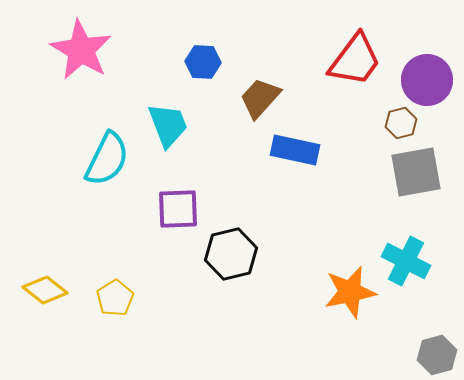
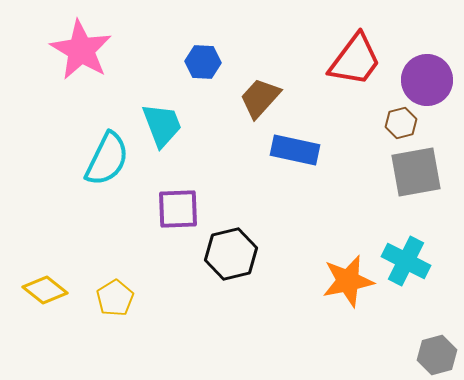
cyan trapezoid: moved 6 px left
orange star: moved 2 px left, 11 px up
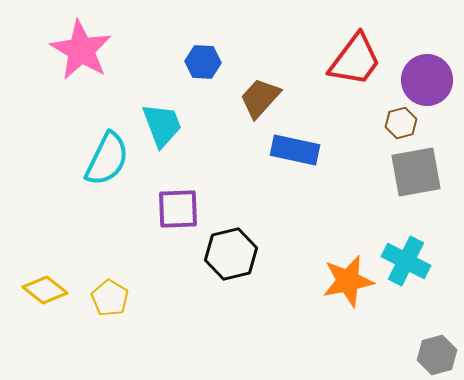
yellow pentagon: moved 5 px left; rotated 9 degrees counterclockwise
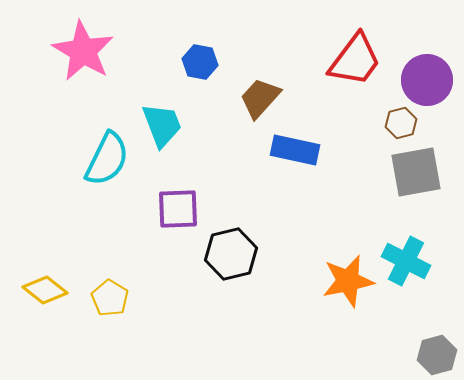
pink star: moved 2 px right, 1 px down
blue hexagon: moved 3 px left; rotated 8 degrees clockwise
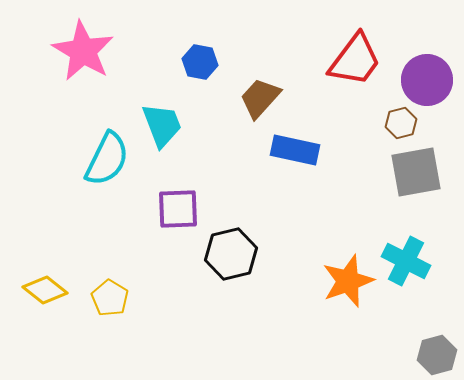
orange star: rotated 8 degrees counterclockwise
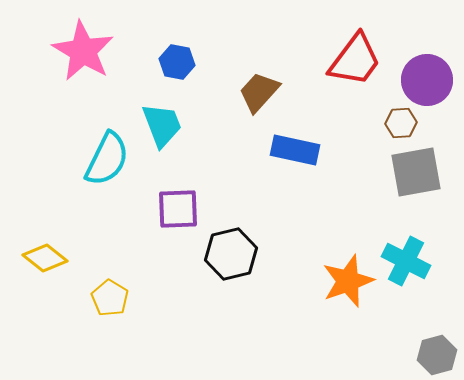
blue hexagon: moved 23 px left
brown trapezoid: moved 1 px left, 6 px up
brown hexagon: rotated 12 degrees clockwise
yellow diamond: moved 32 px up
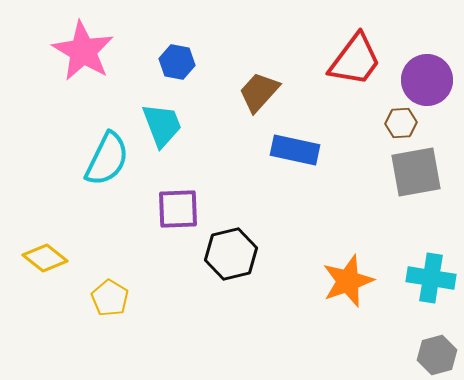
cyan cross: moved 25 px right, 17 px down; rotated 18 degrees counterclockwise
